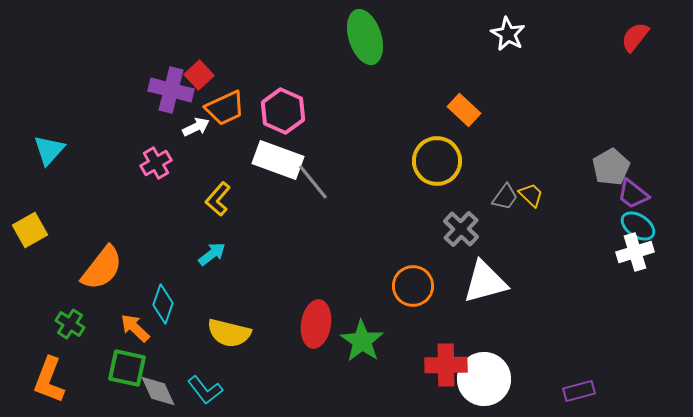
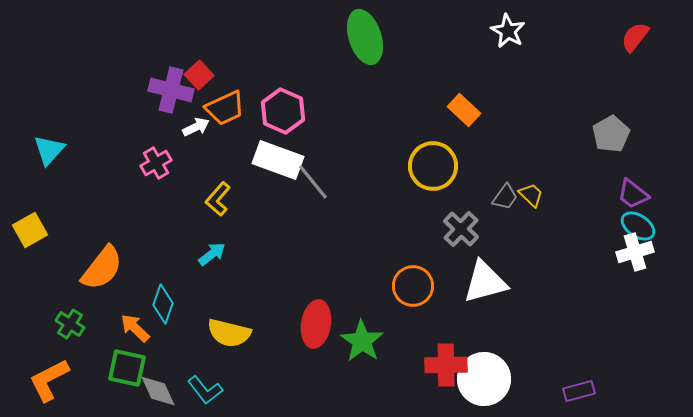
white star: moved 3 px up
yellow circle: moved 4 px left, 5 px down
gray pentagon: moved 33 px up
orange L-shape: rotated 42 degrees clockwise
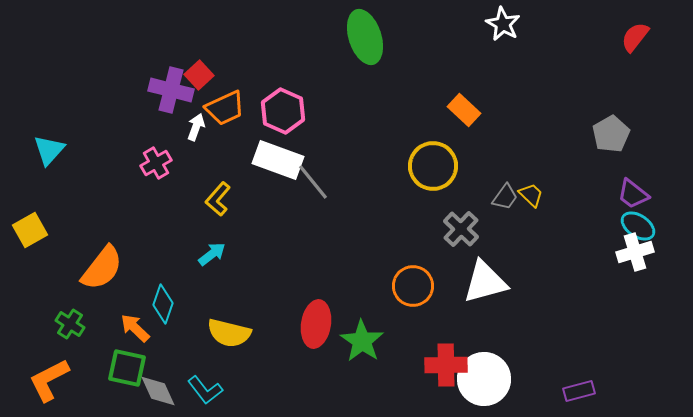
white star: moved 5 px left, 7 px up
white arrow: rotated 44 degrees counterclockwise
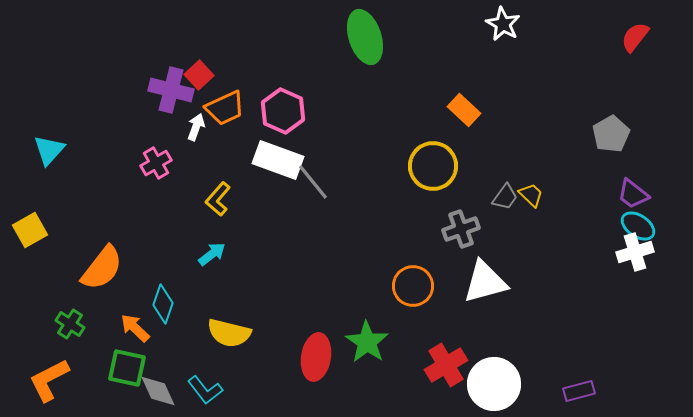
gray cross: rotated 27 degrees clockwise
red ellipse: moved 33 px down
green star: moved 5 px right, 1 px down
red cross: rotated 30 degrees counterclockwise
white circle: moved 10 px right, 5 px down
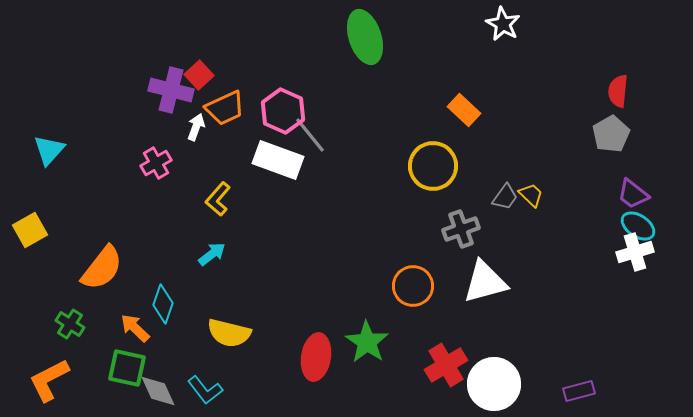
red semicircle: moved 17 px left, 54 px down; rotated 32 degrees counterclockwise
gray line: moved 3 px left, 47 px up
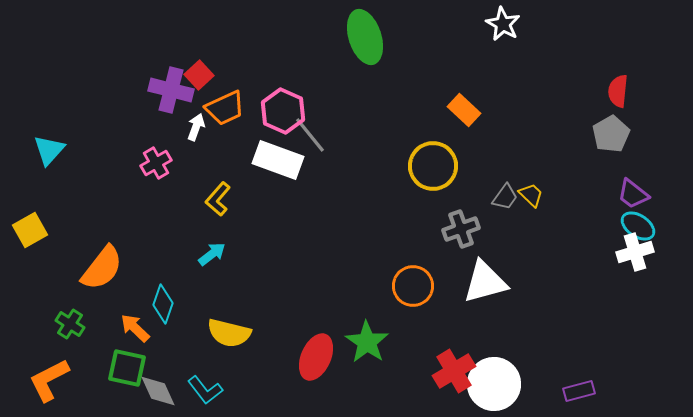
red ellipse: rotated 15 degrees clockwise
red cross: moved 8 px right, 6 px down
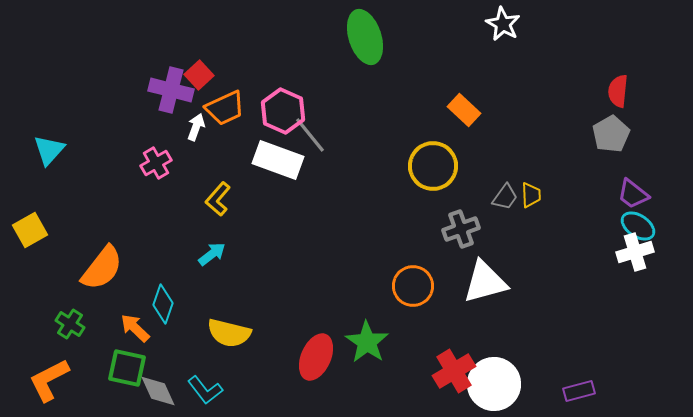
yellow trapezoid: rotated 44 degrees clockwise
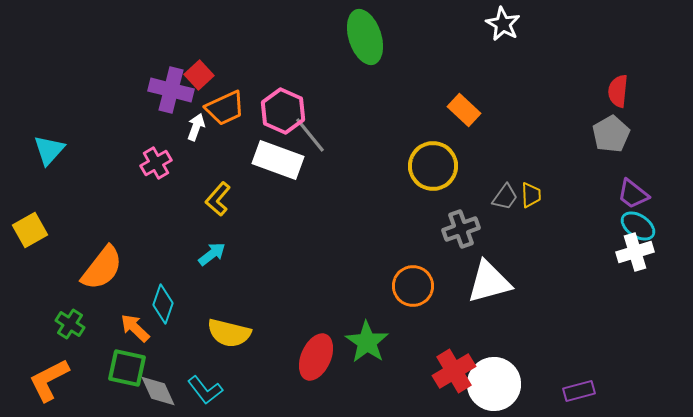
white triangle: moved 4 px right
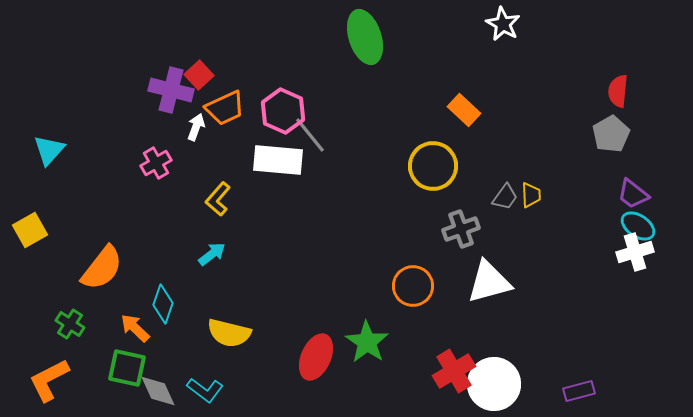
white rectangle: rotated 15 degrees counterclockwise
cyan L-shape: rotated 15 degrees counterclockwise
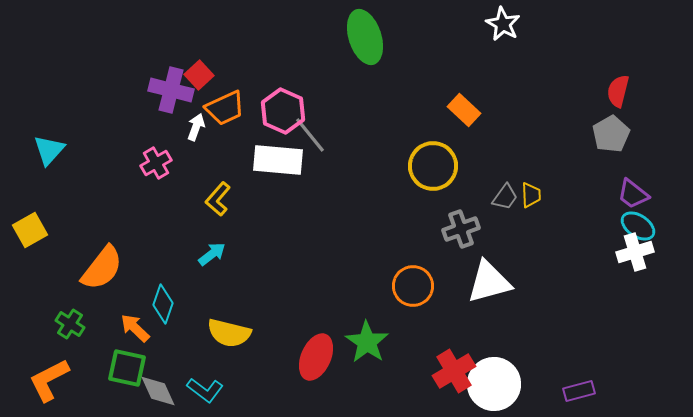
red semicircle: rotated 8 degrees clockwise
